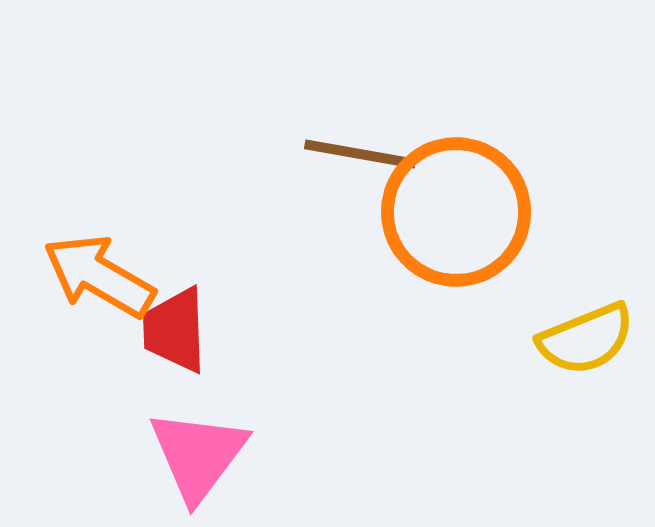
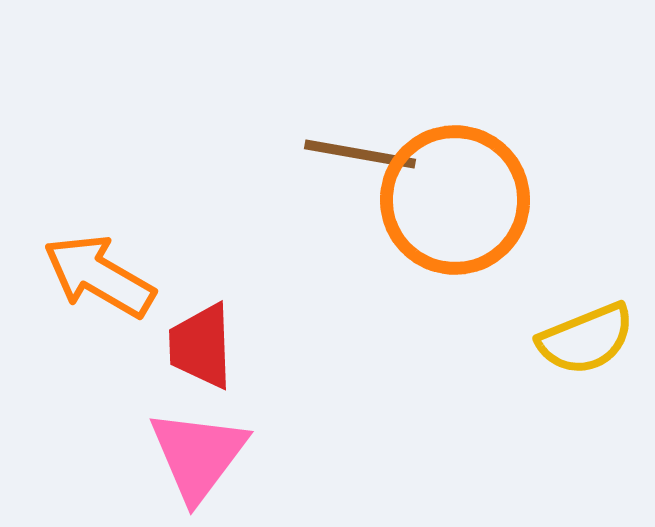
orange circle: moved 1 px left, 12 px up
red trapezoid: moved 26 px right, 16 px down
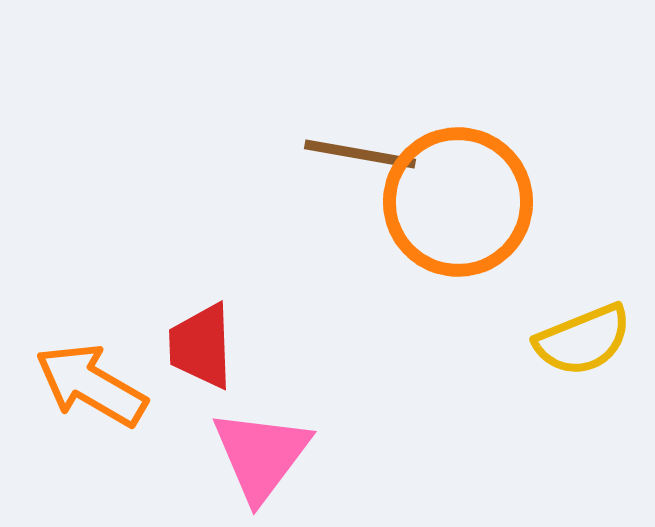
orange circle: moved 3 px right, 2 px down
orange arrow: moved 8 px left, 109 px down
yellow semicircle: moved 3 px left, 1 px down
pink triangle: moved 63 px right
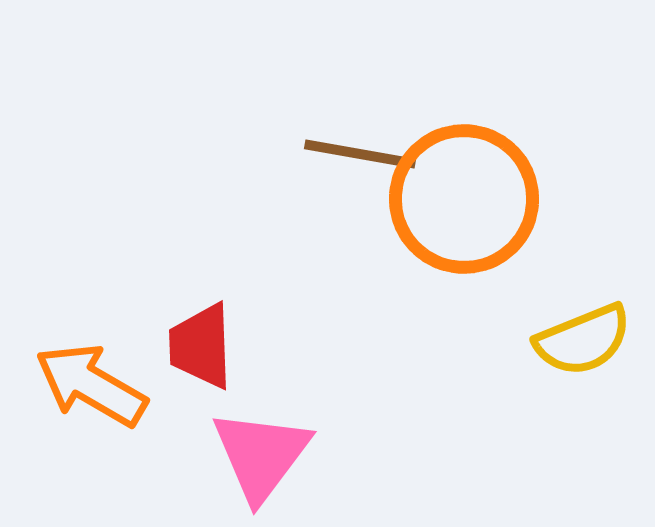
orange circle: moved 6 px right, 3 px up
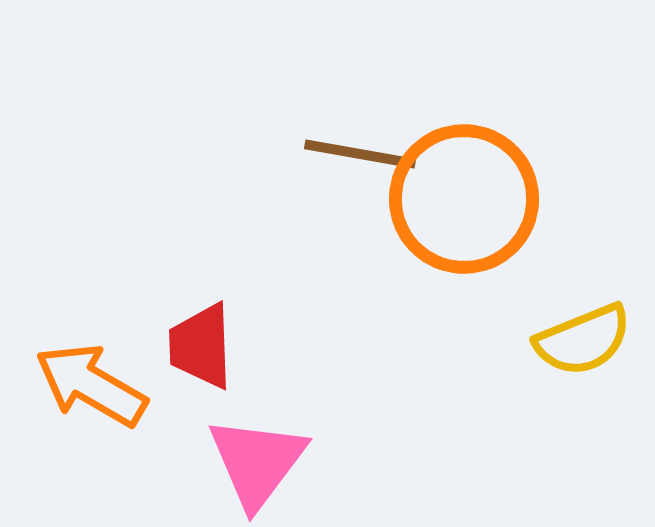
pink triangle: moved 4 px left, 7 px down
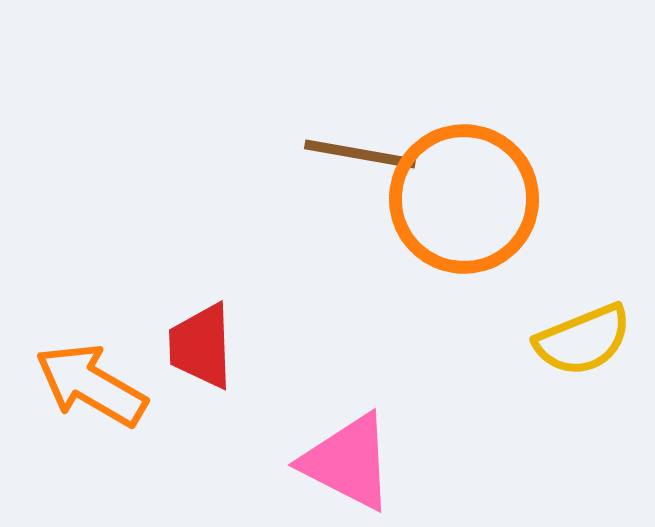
pink triangle: moved 91 px right; rotated 40 degrees counterclockwise
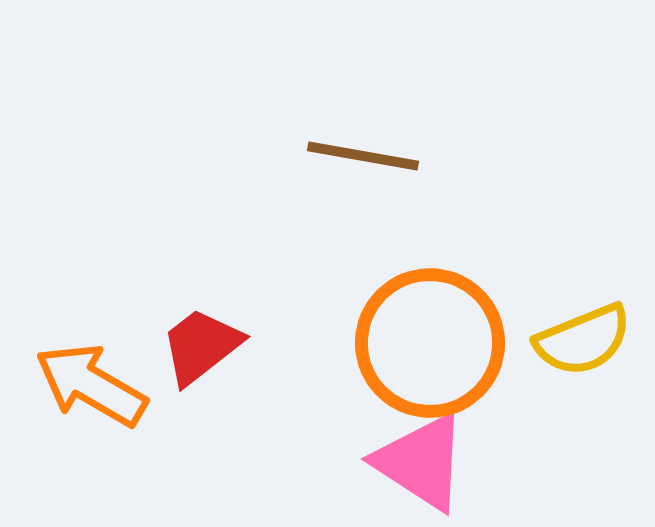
brown line: moved 3 px right, 2 px down
orange circle: moved 34 px left, 144 px down
red trapezoid: rotated 54 degrees clockwise
pink triangle: moved 73 px right; rotated 6 degrees clockwise
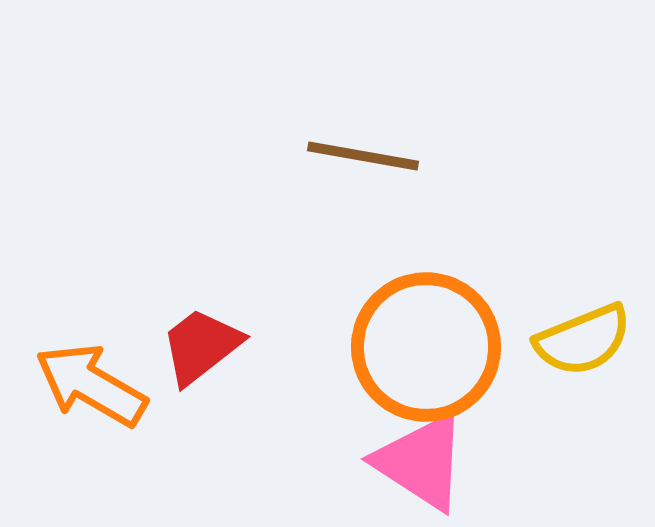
orange circle: moved 4 px left, 4 px down
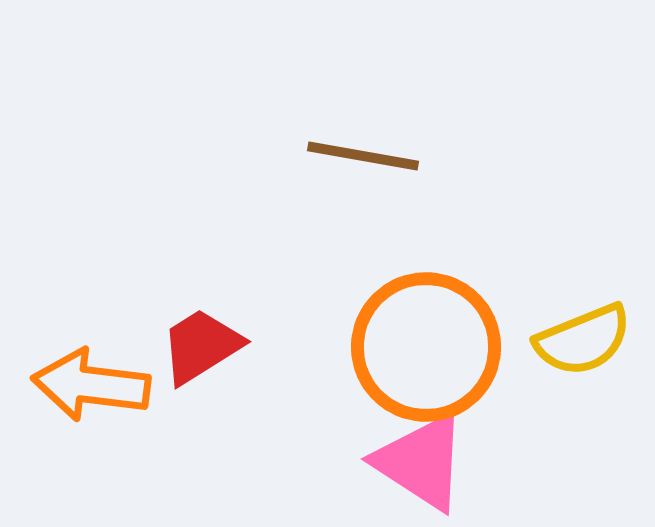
red trapezoid: rotated 6 degrees clockwise
orange arrow: rotated 23 degrees counterclockwise
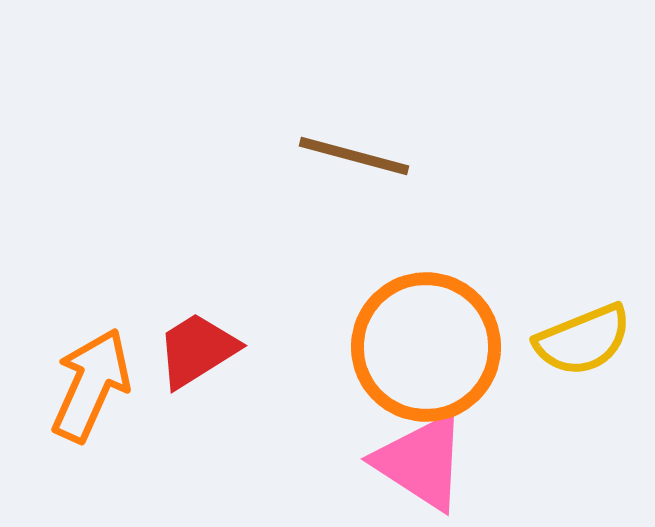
brown line: moved 9 px left; rotated 5 degrees clockwise
red trapezoid: moved 4 px left, 4 px down
orange arrow: rotated 107 degrees clockwise
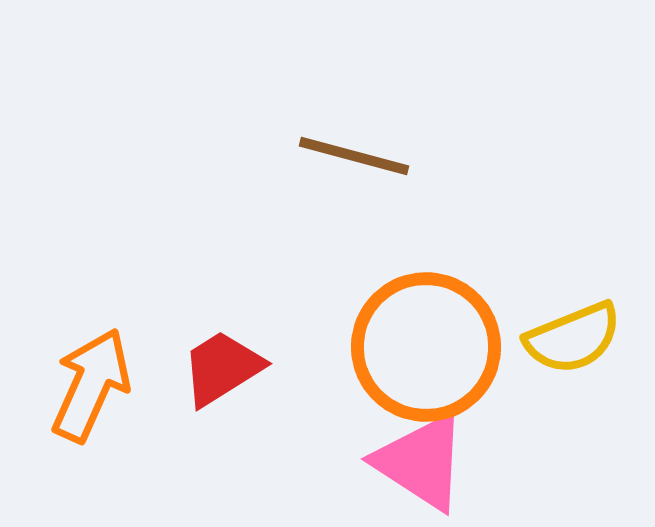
yellow semicircle: moved 10 px left, 2 px up
red trapezoid: moved 25 px right, 18 px down
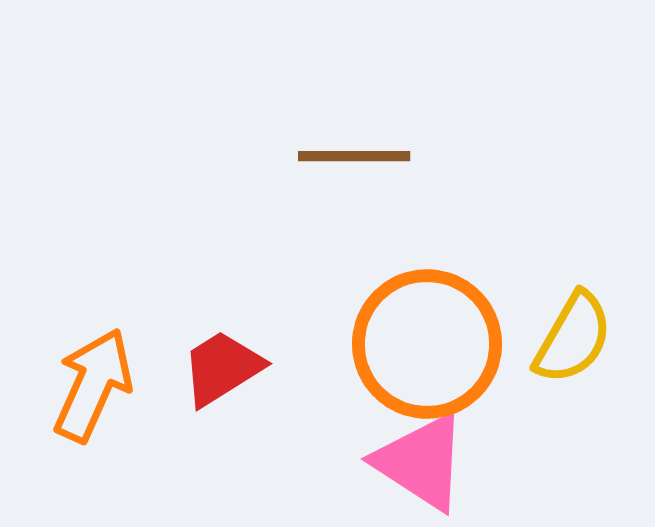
brown line: rotated 15 degrees counterclockwise
yellow semicircle: rotated 38 degrees counterclockwise
orange circle: moved 1 px right, 3 px up
orange arrow: moved 2 px right
